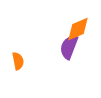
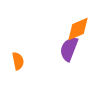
purple semicircle: moved 2 px down
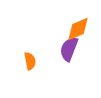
orange semicircle: moved 12 px right
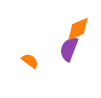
orange semicircle: rotated 42 degrees counterclockwise
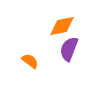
orange diamond: moved 16 px left, 3 px up; rotated 12 degrees clockwise
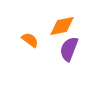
orange semicircle: moved 21 px up
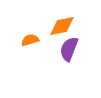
orange semicircle: rotated 54 degrees counterclockwise
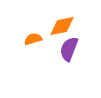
orange semicircle: moved 3 px right, 1 px up
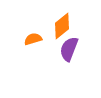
orange diamond: rotated 28 degrees counterclockwise
